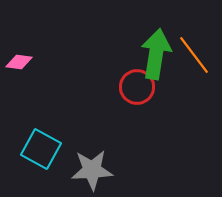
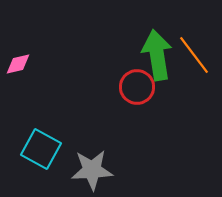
green arrow: moved 1 px right, 1 px down; rotated 18 degrees counterclockwise
pink diamond: moved 1 px left, 2 px down; rotated 20 degrees counterclockwise
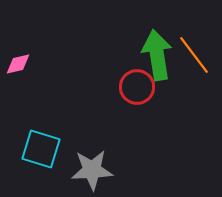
cyan square: rotated 12 degrees counterclockwise
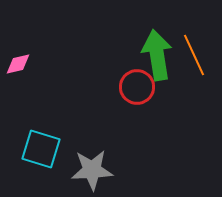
orange line: rotated 12 degrees clockwise
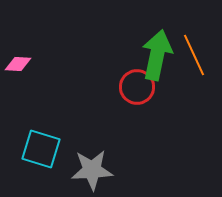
green arrow: rotated 21 degrees clockwise
pink diamond: rotated 16 degrees clockwise
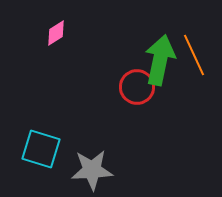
green arrow: moved 3 px right, 5 px down
pink diamond: moved 38 px right, 31 px up; rotated 36 degrees counterclockwise
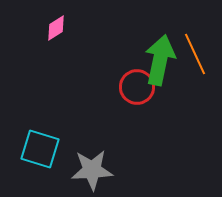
pink diamond: moved 5 px up
orange line: moved 1 px right, 1 px up
cyan square: moved 1 px left
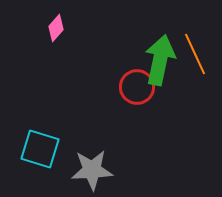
pink diamond: rotated 16 degrees counterclockwise
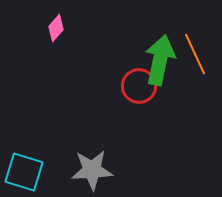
red circle: moved 2 px right, 1 px up
cyan square: moved 16 px left, 23 px down
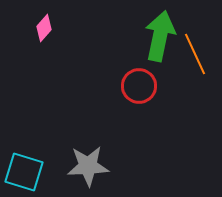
pink diamond: moved 12 px left
green arrow: moved 24 px up
gray star: moved 4 px left, 4 px up
